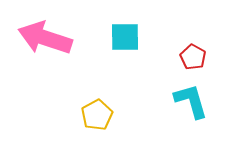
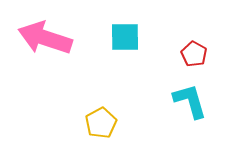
red pentagon: moved 1 px right, 3 px up
cyan L-shape: moved 1 px left
yellow pentagon: moved 4 px right, 8 px down
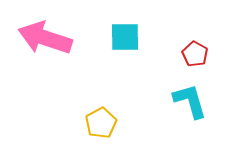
red pentagon: moved 1 px right
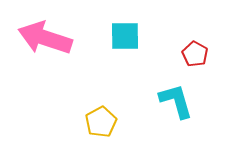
cyan square: moved 1 px up
cyan L-shape: moved 14 px left
yellow pentagon: moved 1 px up
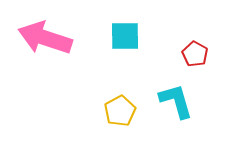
yellow pentagon: moved 19 px right, 11 px up
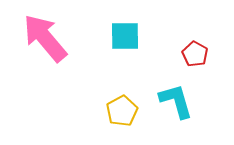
pink arrow: rotated 32 degrees clockwise
yellow pentagon: moved 2 px right
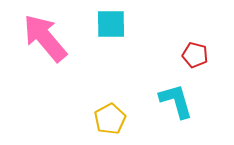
cyan square: moved 14 px left, 12 px up
red pentagon: moved 1 px down; rotated 15 degrees counterclockwise
yellow pentagon: moved 12 px left, 8 px down
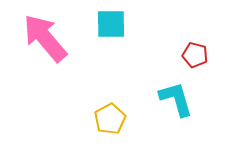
cyan L-shape: moved 2 px up
